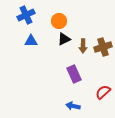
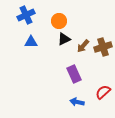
blue triangle: moved 1 px down
brown arrow: rotated 40 degrees clockwise
blue arrow: moved 4 px right, 4 px up
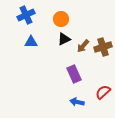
orange circle: moved 2 px right, 2 px up
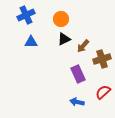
brown cross: moved 1 px left, 12 px down
purple rectangle: moved 4 px right
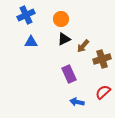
purple rectangle: moved 9 px left
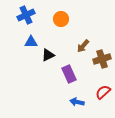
black triangle: moved 16 px left, 16 px down
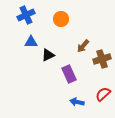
red semicircle: moved 2 px down
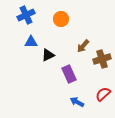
blue arrow: rotated 16 degrees clockwise
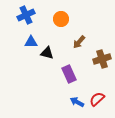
brown arrow: moved 4 px left, 4 px up
black triangle: moved 1 px left, 2 px up; rotated 40 degrees clockwise
red semicircle: moved 6 px left, 5 px down
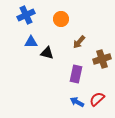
purple rectangle: moved 7 px right; rotated 36 degrees clockwise
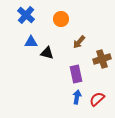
blue cross: rotated 24 degrees counterclockwise
purple rectangle: rotated 24 degrees counterclockwise
blue arrow: moved 5 px up; rotated 72 degrees clockwise
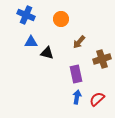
blue cross: rotated 18 degrees counterclockwise
